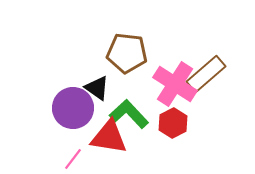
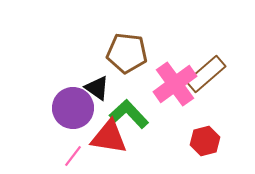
pink cross: rotated 21 degrees clockwise
red hexagon: moved 32 px right, 18 px down; rotated 12 degrees clockwise
pink line: moved 3 px up
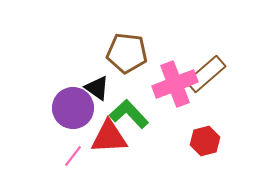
pink cross: rotated 15 degrees clockwise
red triangle: rotated 12 degrees counterclockwise
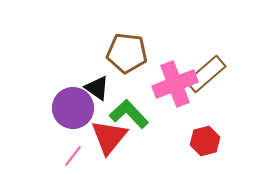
red triangle: rotated 48 degrees counterclockwise
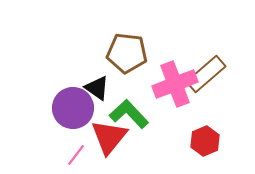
red hexagon: rotated 8 degrees counterclockwise
pink line: moved 3 px right, 1 px up
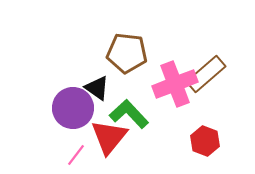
red hexagon: rotated 16 degrees counterclockwise
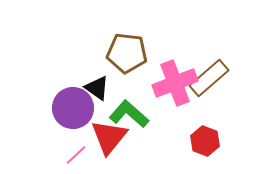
brown rectangle: moved 3 px right, 4 px down
pink cross: moved 1 px up
green L-shape: rotated 6 degrees counterclockwise
pink line: rotated 10 degrees clockwise
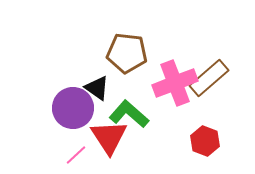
red triangle: rotated 12 degrees counterclockwise
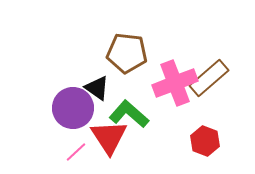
pink line: moved 3 px up
